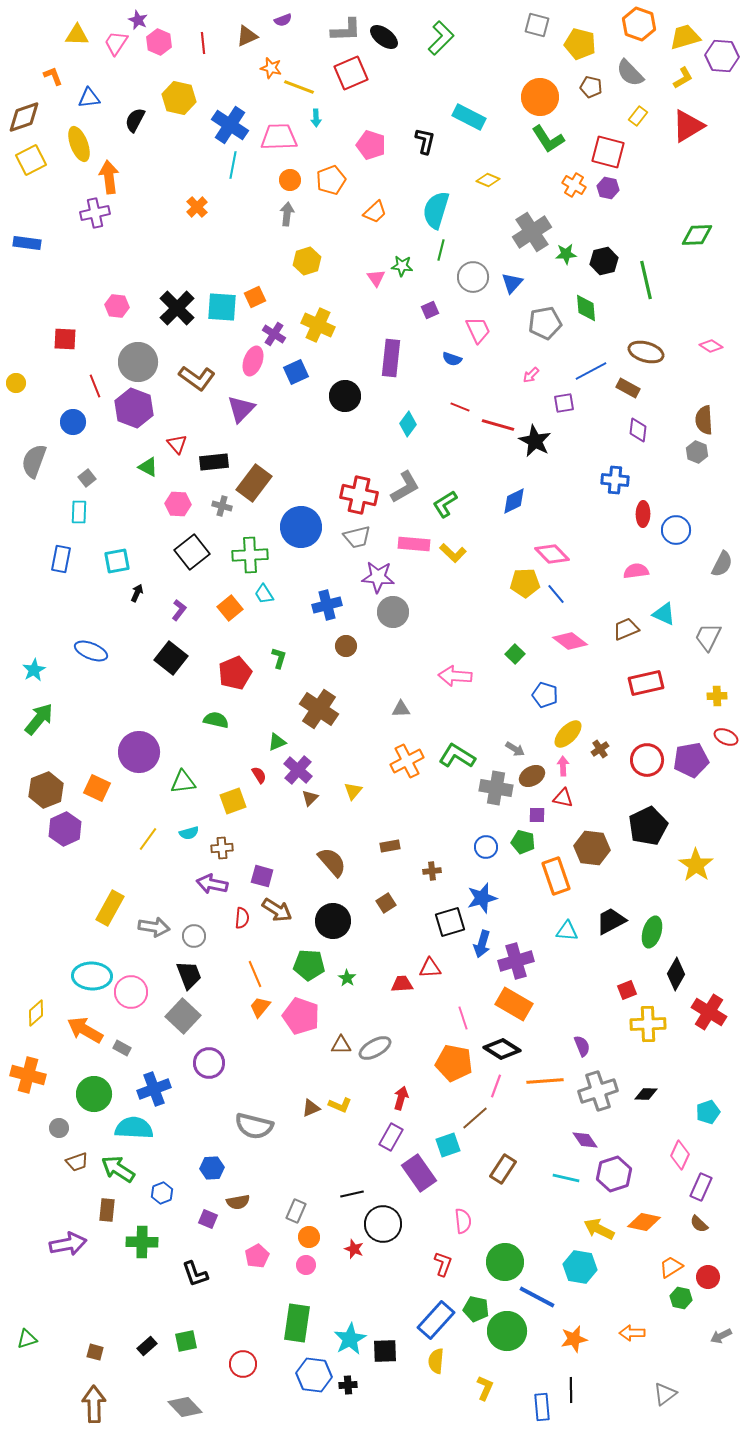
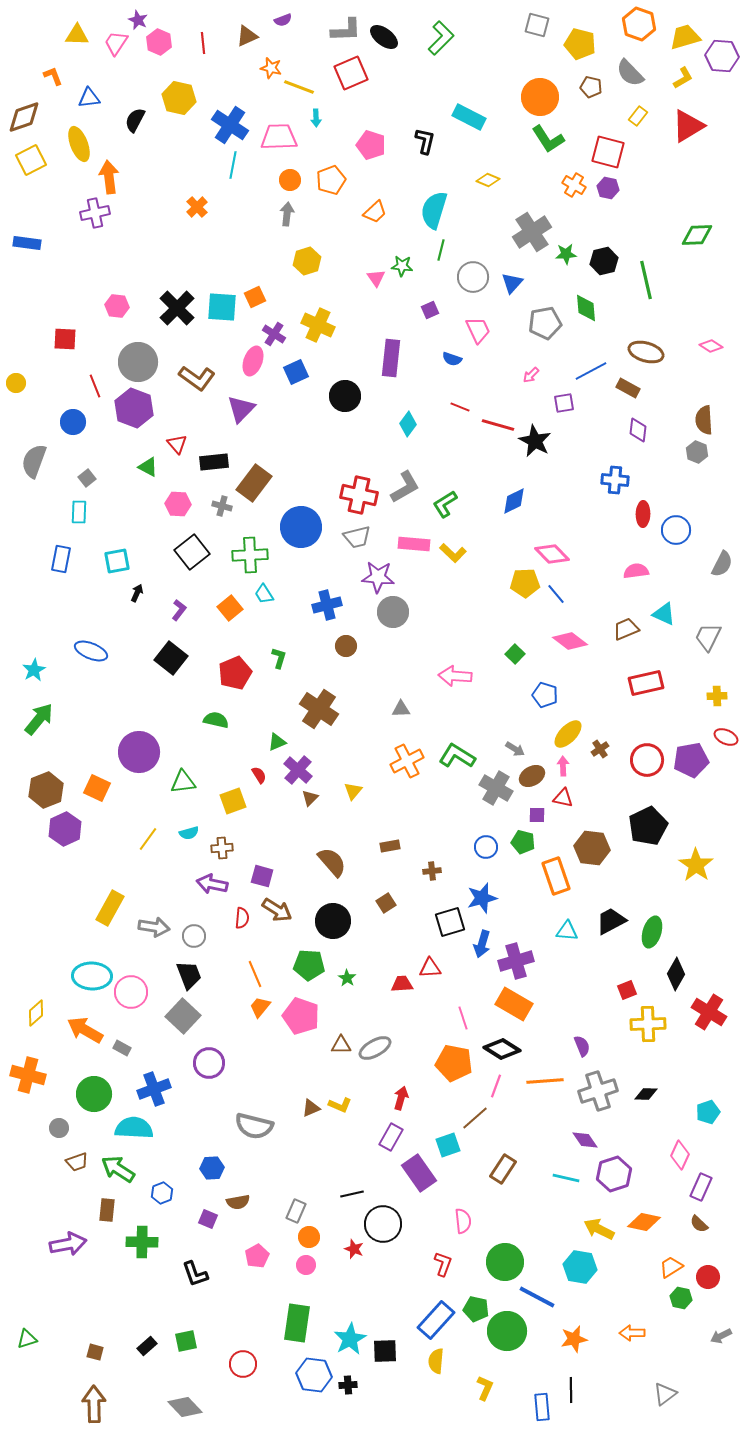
cyan semicircle at (436, 210): moved 2 px left
gray cross at (496, 788): rotated 20 degrees clockwise
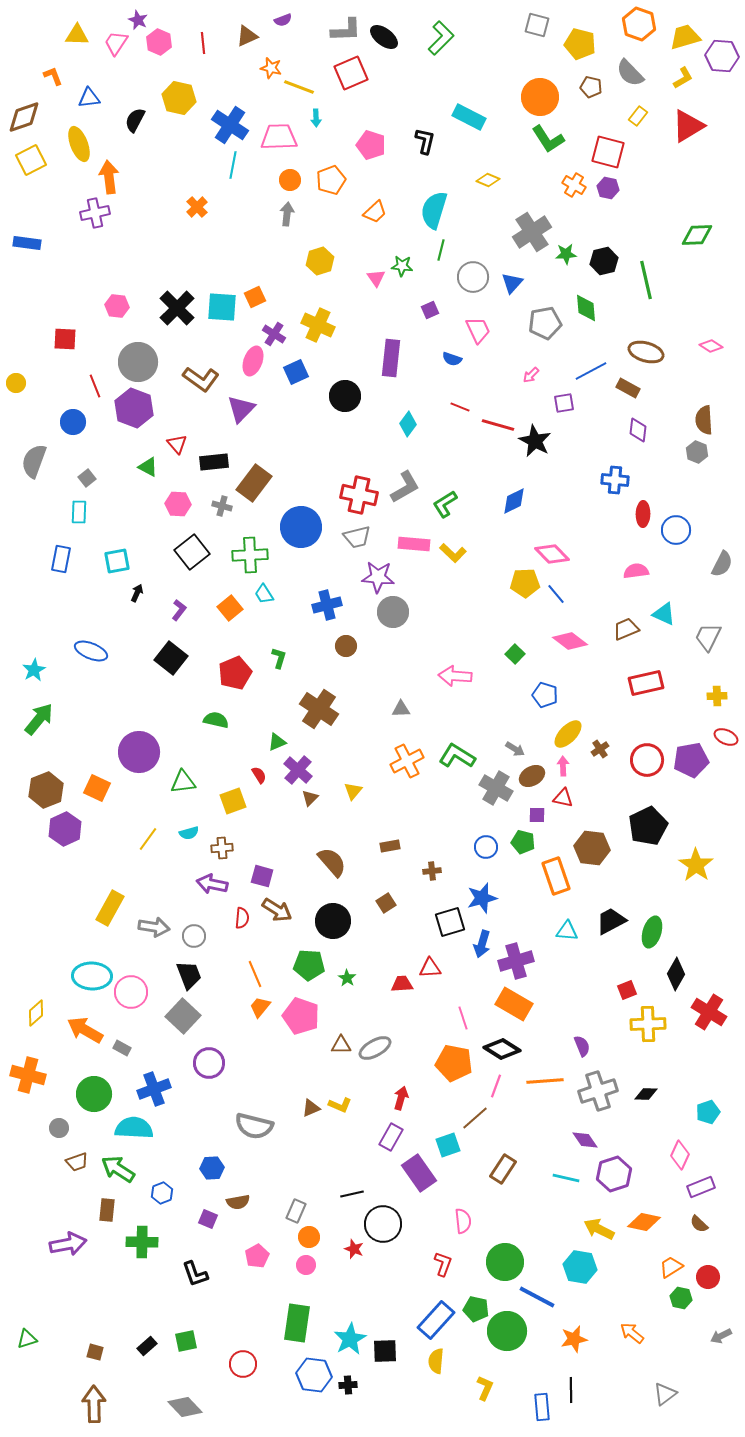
yellow hexagon at (307, 261): moved 13 px right
brown L-shape at (197, 378): moved 4 px right, 1 px down
purple rectangle at (701, 1187): rotated 44 degrees clockwise
orange arrow at (632, 1333): rotated 40 degrees clockwise
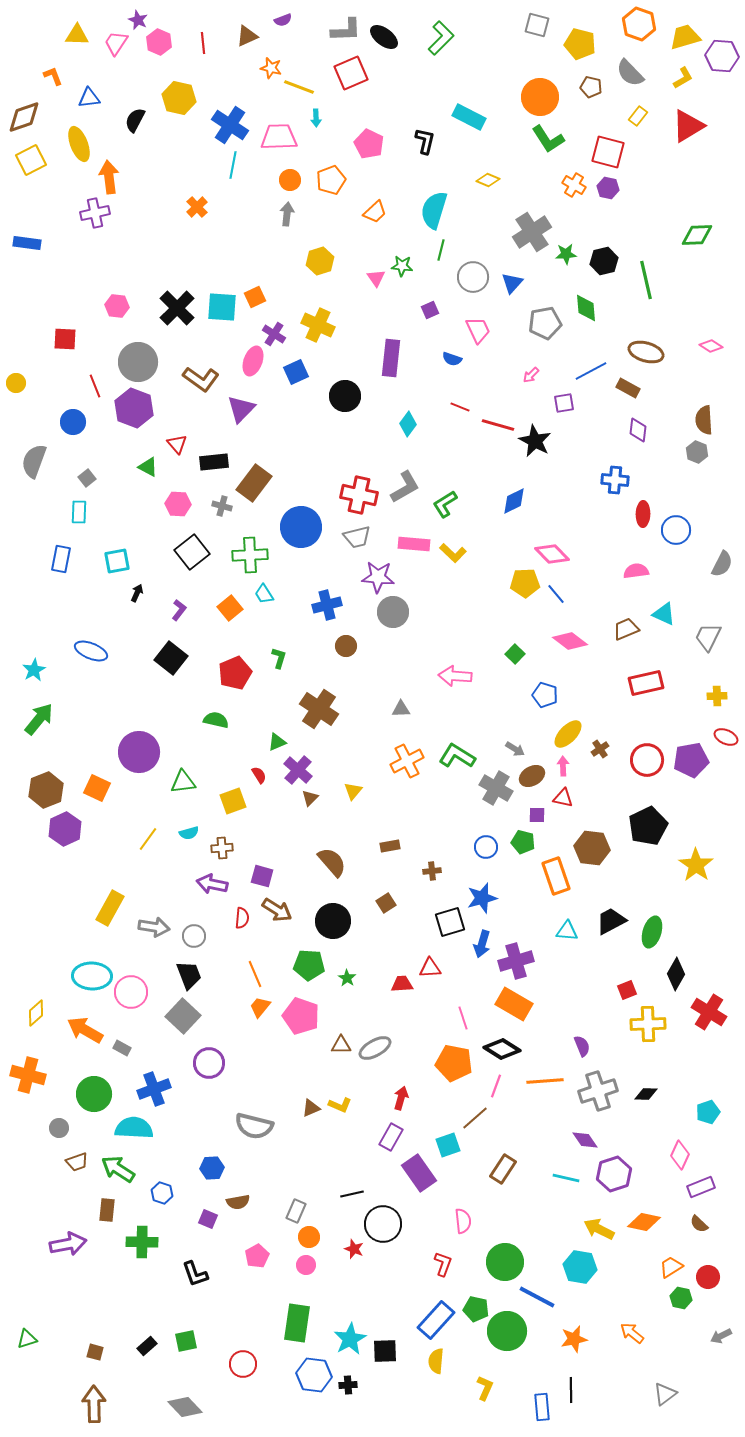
pink pentagon at (371, 145): moved 2 px left, 1 px up; rotated 8 degrees clockwise
blue hexagon at (162, 1193): rotated 20 degrees counterclockwise
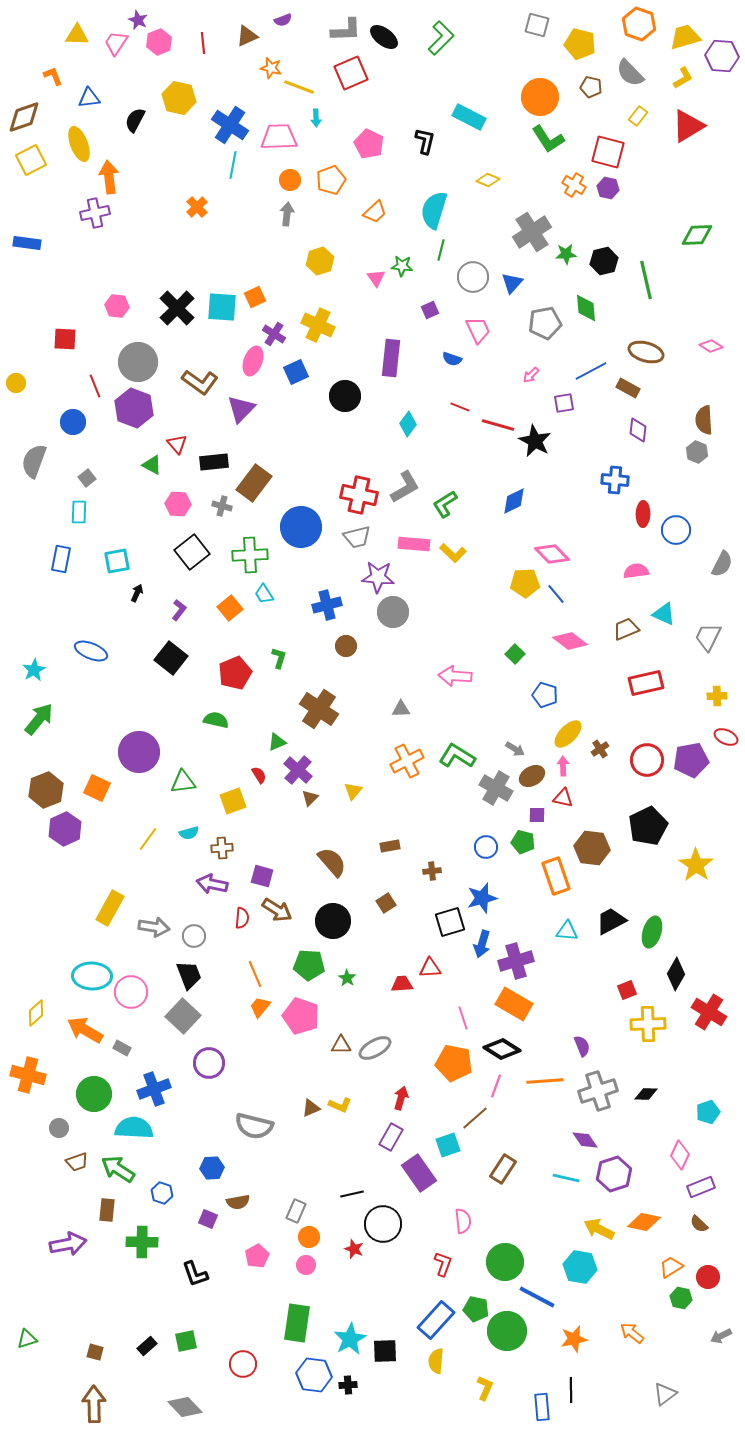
pink hexagon at (159, 42): rotated 15 degrees clockwise
brown L-shape at (201, 379): moved 1 px left, 3 px down
green triangle at (148, 467): moved 4 px right, 2 px up
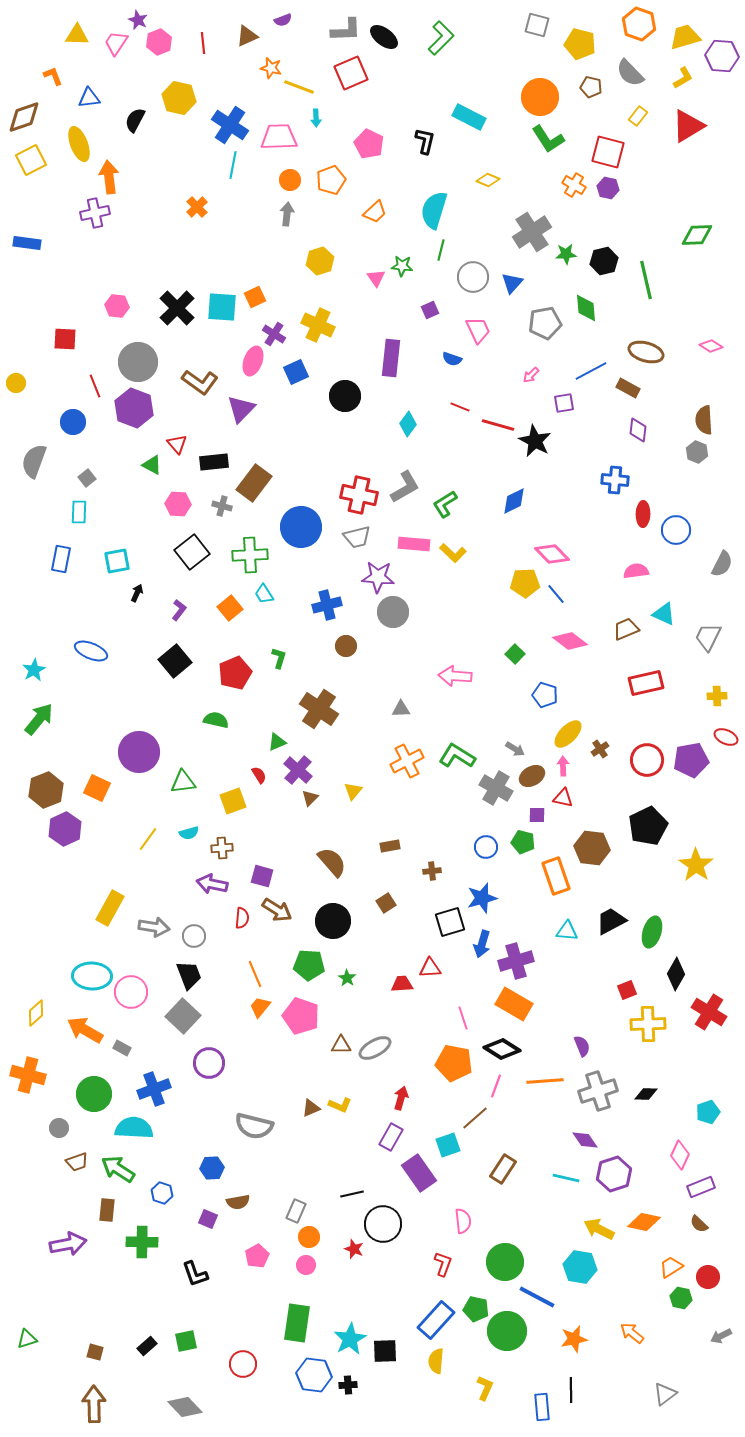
black square at (171, 658): moved 4 px right, 3 px down; rotated 12 degrees clockwise
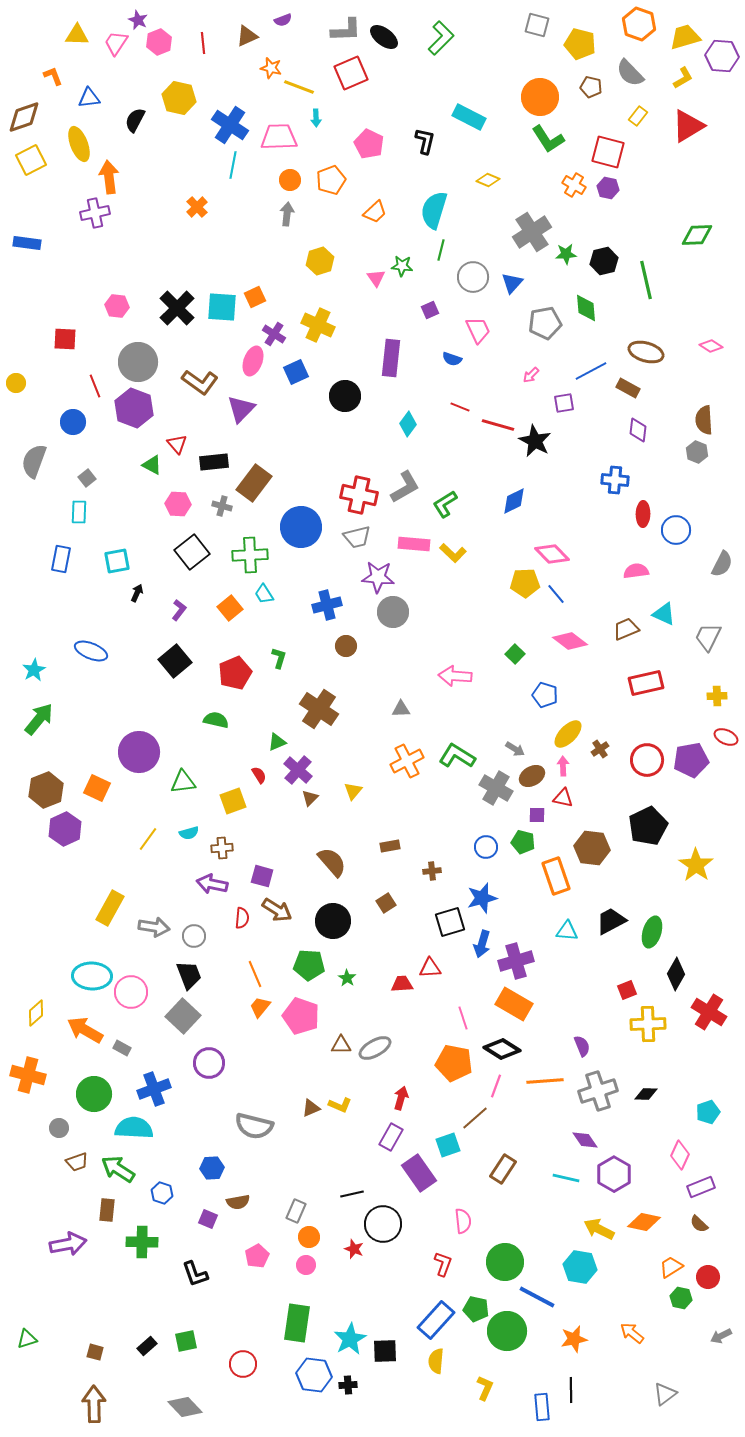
purple hexagon at (614, 1174): rotated 12 degrees counterclockwise
